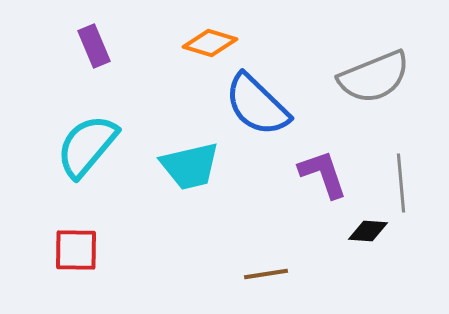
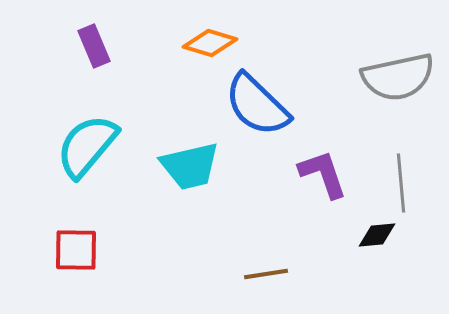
gray semicircle: moved 24 px right; rotated 10 degrees clockwise
black diamond: moved 9 px right, 4 px down; rotated 9 degrees counterclockwise
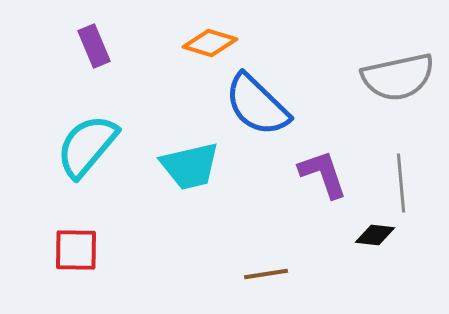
black diamond: moved 2 px left; rotated 12 degrees clockwise
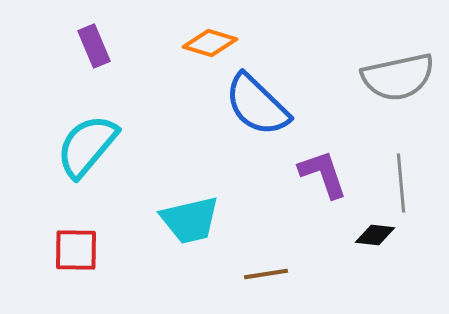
cyan trapezoid: moved 54 px down
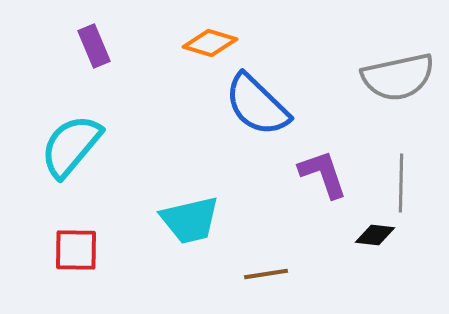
cyan semicircle: moved 16 px left
gray line: rotated 6 degrees clockwise
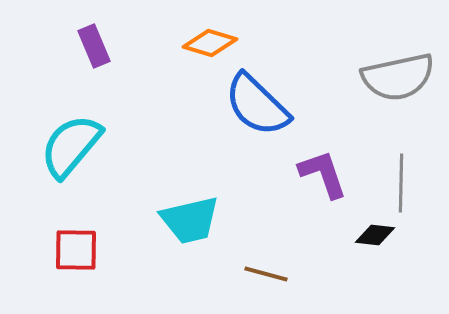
brown line: rotated 24 degrees clockwise
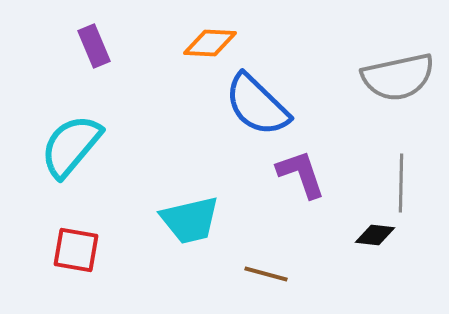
orange diamond: rotated 14 degrees counterclockwise
purple L-shape: moved 22 px left
red square: rotated 9 degrees clockwise
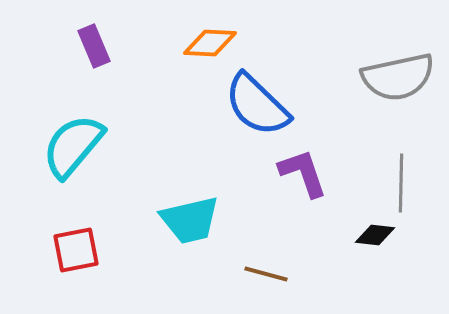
cyan semicircle: moved 2 px right
purple L-shape: moved 2 px right, 1 px up
red square: rotated 21 degrees counterclockwise
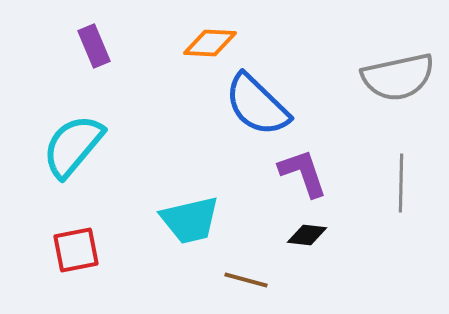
black diamond: moved 68 px left
brown line: moved 20 px left, 6 px down
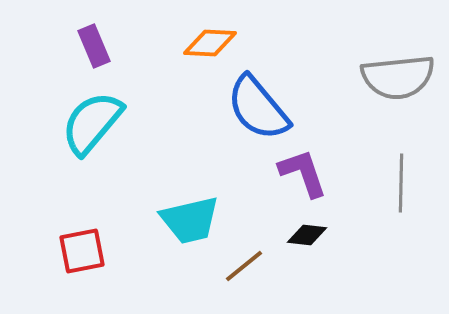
gray semicircle: rotated 6 degrees clockwise
blue semicircle: moved 1 px right, 3 px down; rotated 6 degrees clockwise
cyan semicircle: moved 19 px right, 23 px up
red square: moved 6 px right, 1 px down
brown line: moved 2 px left, 14 px up; rotated 54 degrees counterclockwise
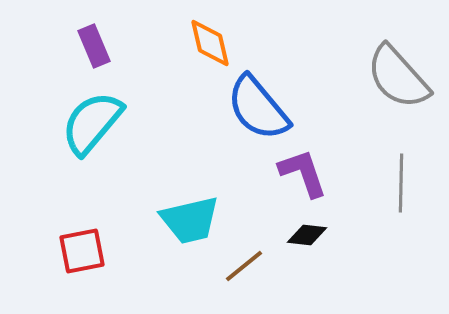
orange diamond: rotated 74 degrees clockwise
gray semicircle: rotated 54 degrees clockwise
